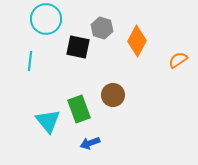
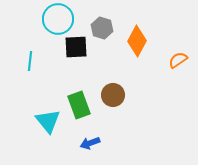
cyan circle: moved 12 px right
black square: moved 2 px left; rotated 15 degrees counterclockwise
green rectangle: moved 4 px up
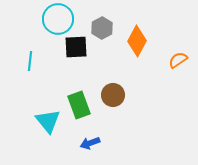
gray hexagon: rotated 15 degrees clockwise
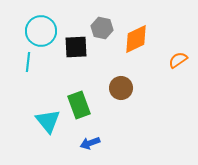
cyan circle: moved 17 px left, 12 px down
gray hexagon: rotated 20 degrees counterclockwise
orange diamond: moved 1 px left, 2 px up; rotated 36 degrees clockwise
cyan line: moved 2 px left, 1 px down
brown circle: moved 8 px right, 7 px up
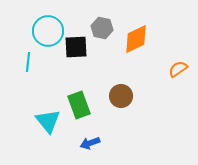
cyan circle: moved 7 px right
orange semicircle: moved 9 px down
brown circle: moved 8 px down
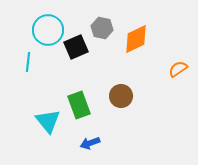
cyan circle: moved 1 px up
black square: rotated 20 degrees counterclockwise
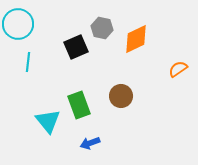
cyan circle: moved 30 px left, 6 px up
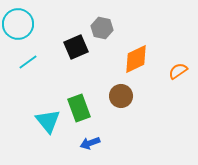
orange diamond: moved 20 px down
cyan line: rotated 48 degrees clockwise
orange semicircle: moved 2 px down
green rectangle: moved 3 px down
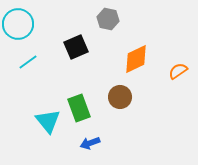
gray hexagon: moved 6 px right, 9 px up
brown circle: moved 1 px left, 1 px down
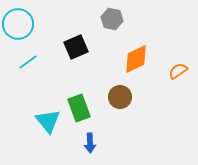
gray hexagon: moved 4 px right
blue arrow: rotated 72 degrees counterclockwise
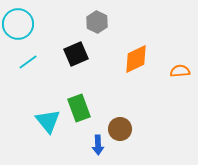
gray hexagon: moved 15 px left, 3 px down; rotated 15 degrees clockwise
black square: moved 7 px down
orange semicircle: moved 2 px right; rotated 30 degrees clockwise
brown circle: moved 32 px down
blue arrow: moved 8 px right, 2 px down
